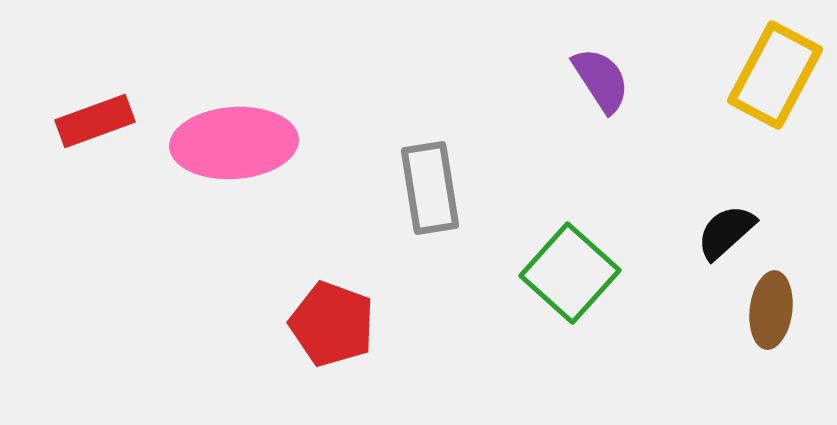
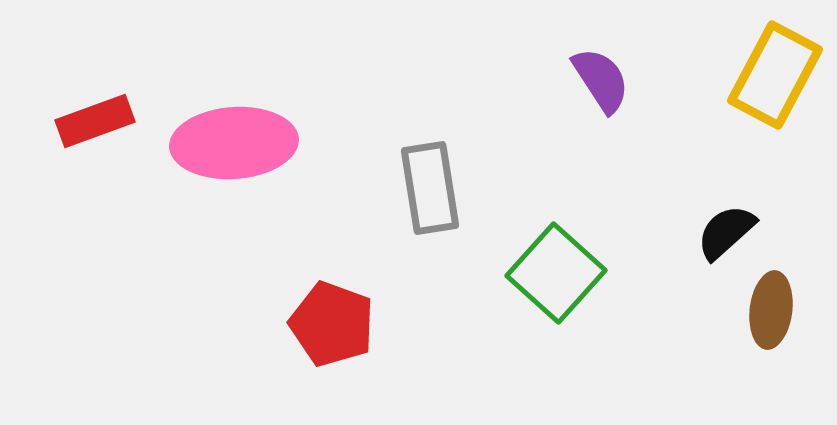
green square: moved 14 px left
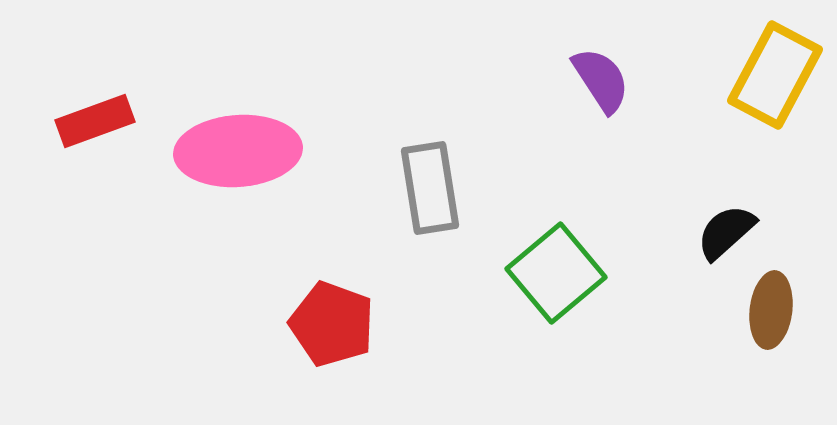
pink ellipse: moved 4 px right, 8 px down
green square: rotated 8 degrees clockwise
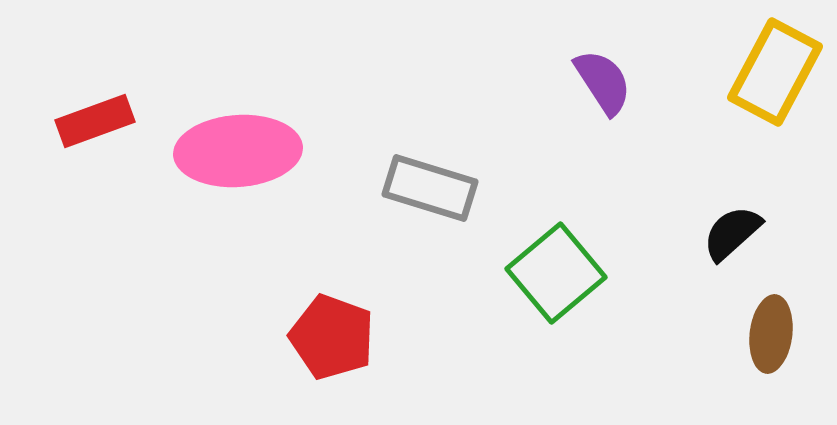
yellow rectangle: moved 3 px up
purple semicircle: moved 2 px right, 2 px down
gray rectangle: rotated 64 degrees counterclockwise
black semicircle: moved 6 px right, 1 px down
brown ellipse: moved 24 px down
red pentagon: moved 13 px down
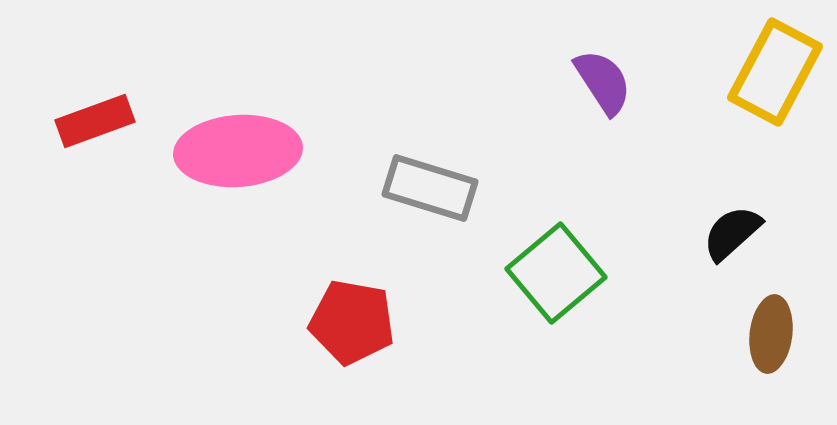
red pentagon: moved 20 px right, 15 px up; rotated 10 degrees counterclockwise
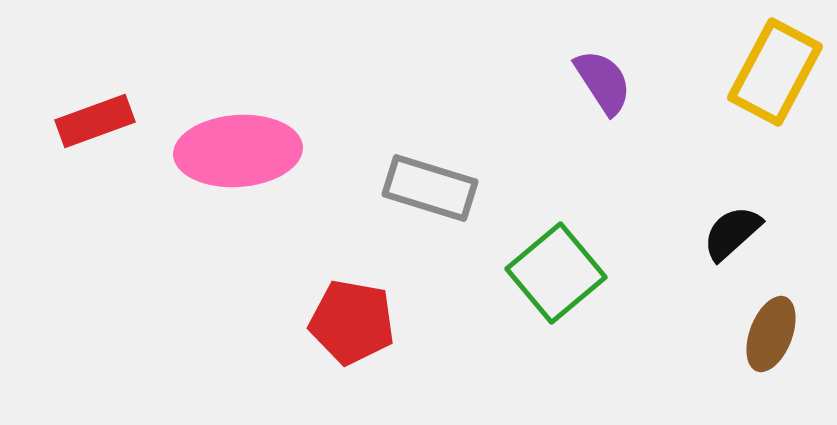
brown ellipse: rotated 14 degrees clockwise
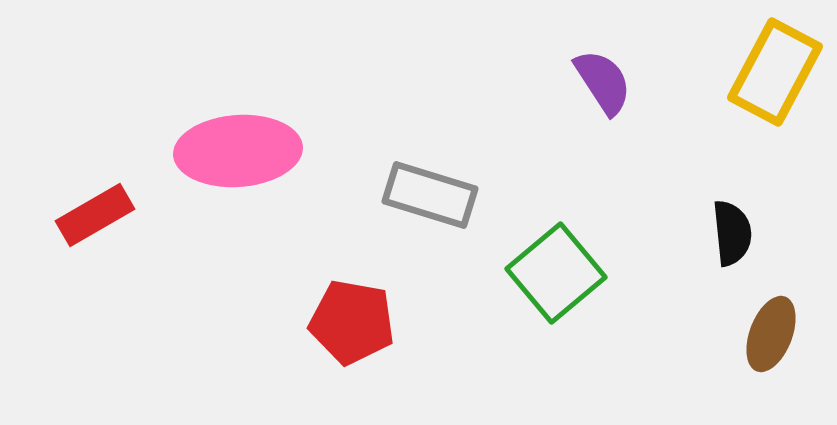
red rectangle: moved 94 px down; rotated 10 degrees counterclockwise
gray rectangle: moved 7 px down
black semicircle: rotated 126 degrees clockwise
